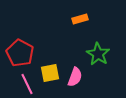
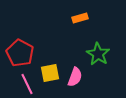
orange rectangle: moved 1 px up
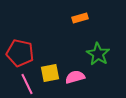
red pentagon: rotated 16 degrees counterclockwise
pink semicircle: rotated 126 degrees counterclockwise
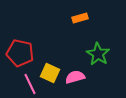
yellow square: rotated 36 degrees clockwise
pink line: moved 3 px right
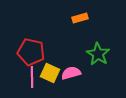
red pentagon: moved 11 px right, 1 px up
pink semicircle: moved 4 px left, 4 px up
pink line: moved 2 px right, 7 px up; rotated 25 degrees clockwise
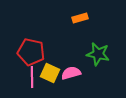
green star: rotated 20 degrees counterclockwise
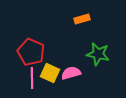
orange rectangle: moved 2 px right, 1 px down
red pentagon: rotated 12 degrees clockwise
pink line: moved 1 px down
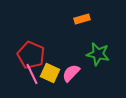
red pentagon: moved 3 px down
pink semicircle: rotated 30 degrees counterclockwise
pink line: moved 4 px up; rotated 25 degrees counterclockwise
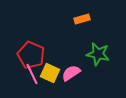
pink semicircle: rotated 12 degrees clockwise
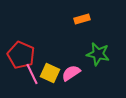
red pentagon: moved 10 px left
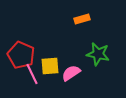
yellow square: moved 7 px up; rotated 30 degrees counterclockwise
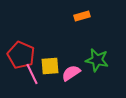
orange rectangle: moved 3 px up
green star: moved 1 px left, 6 px down
